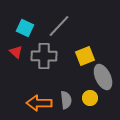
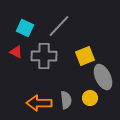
red triangle: rotated 16 degrees counterclockwise
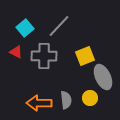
cyan square: rotated 24 degrees clockwise
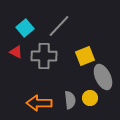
gray semicircle: moved 4 px right
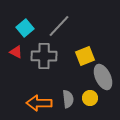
gray semicircle: moved 2 px left, 1 px up
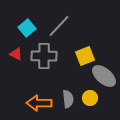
cyan square: moved 2 px right
red triangle: moved 2 px down
gray ellipse: moved 1 px right, 1 px up; rotated 25 degrees counterclockwise
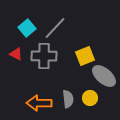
gray line: moved 4 px left, 2 px down
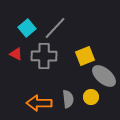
yellow circle: moved 1 px right, 1 px up
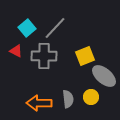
red triangle: moved 3 px up
